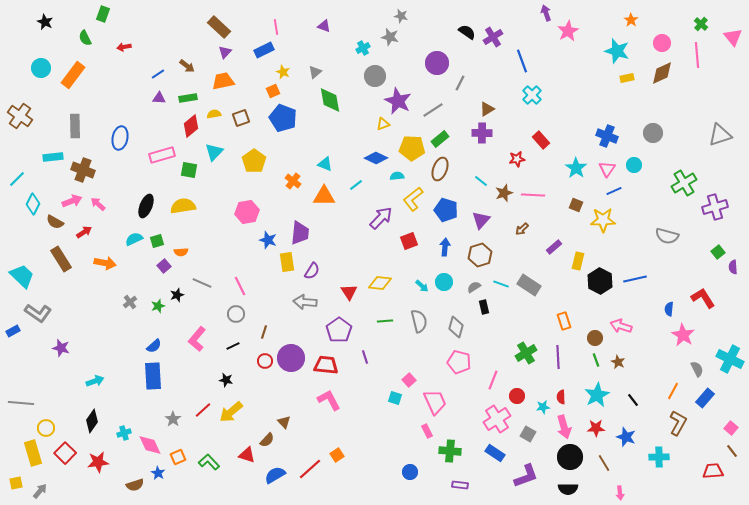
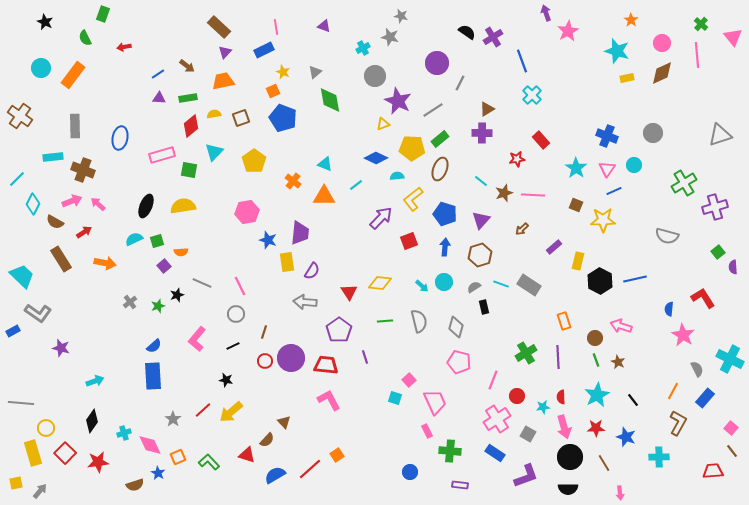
blue pentagon at (446, 210): moved 1 px left, 4 px down
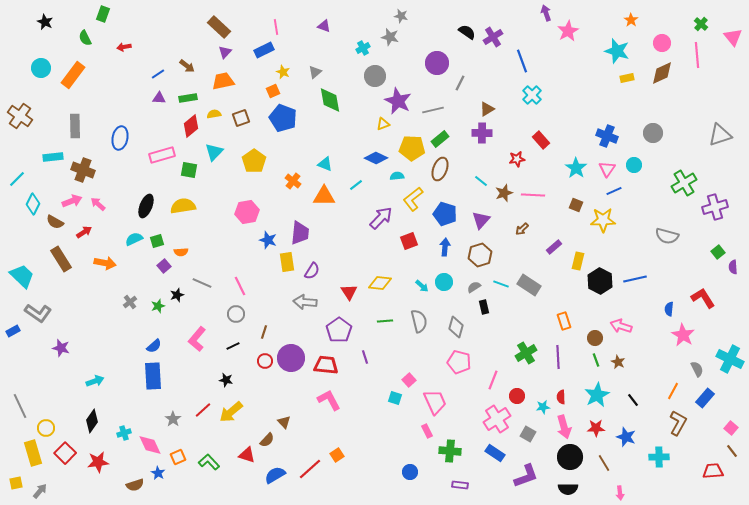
gray line at (433, 110): rotated 20 degrees clockwise
gray line at (21, 403): moved 1 px left, 3 px down; rotated 60 degrees clockwise
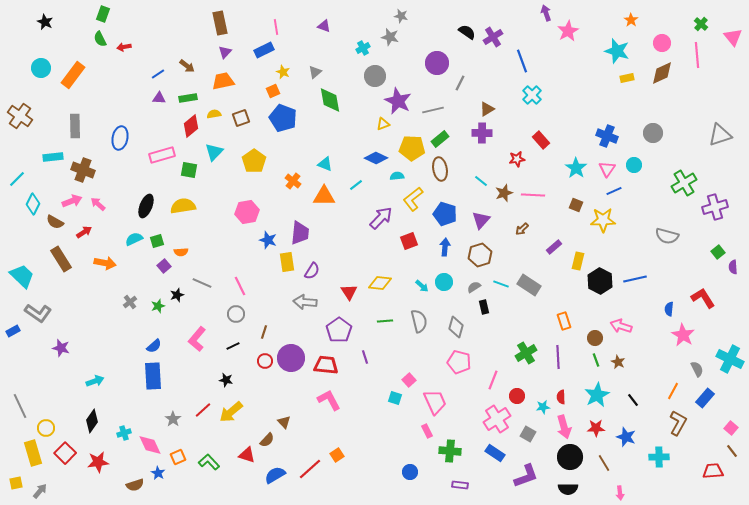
brown rectangle at (219, 27): moved 1 px right, 4 px up; rotated 35 degrees clockwise
green semicircle at (85, 38): moved 15 px right, 1 px down
brown ellipse at (440, 169): rotated 30 degrees counterclockwise
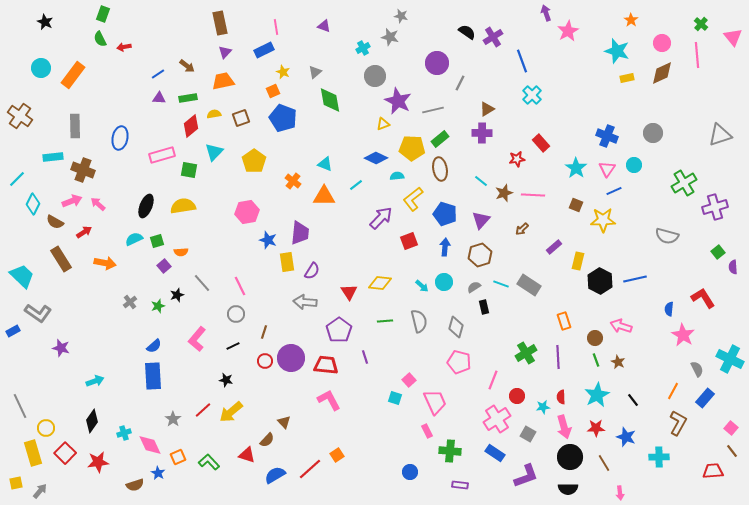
red rectangle at (541, 140): moved 3 px down
gray line at (202, 283): rotated 24 degrees clockwise
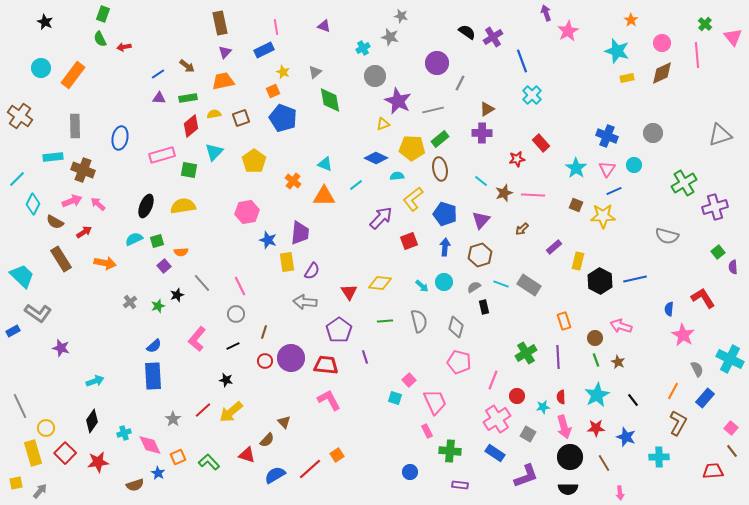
green cross at (701, 24): moved 4 px right
yellow star at (603, 220): moved 4 px up
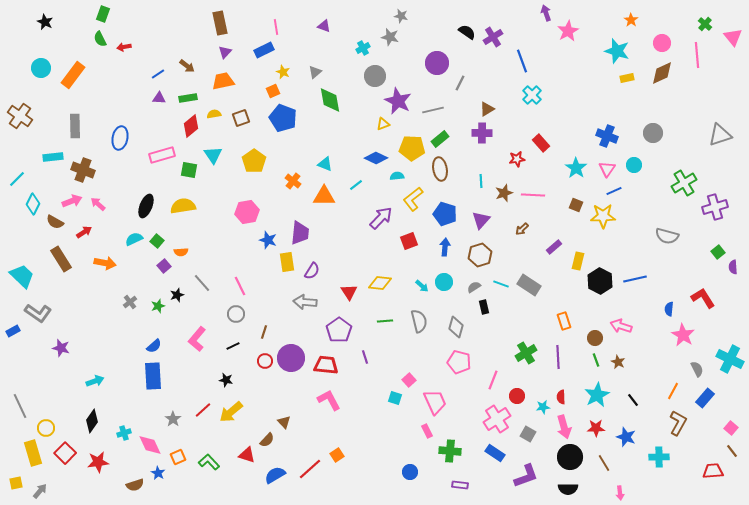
cyan triangle at (214, 152): moved 1 px left, 3 px down; rotated 18 degrees counterclockwise
cyan line at (481, 181): rotated 48 degrees clockwise
green square at (157, 241): rotated 32 degrees counterclockwise
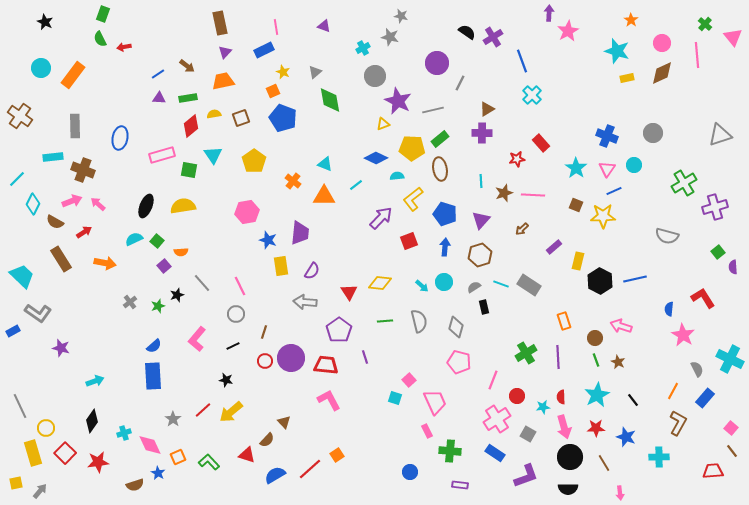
purple arrow at (546, 13): moved 3 px right; rotated 21 degrees clockwise
yellow rectangle at (287, 262): moved 6 px left, 4 px down
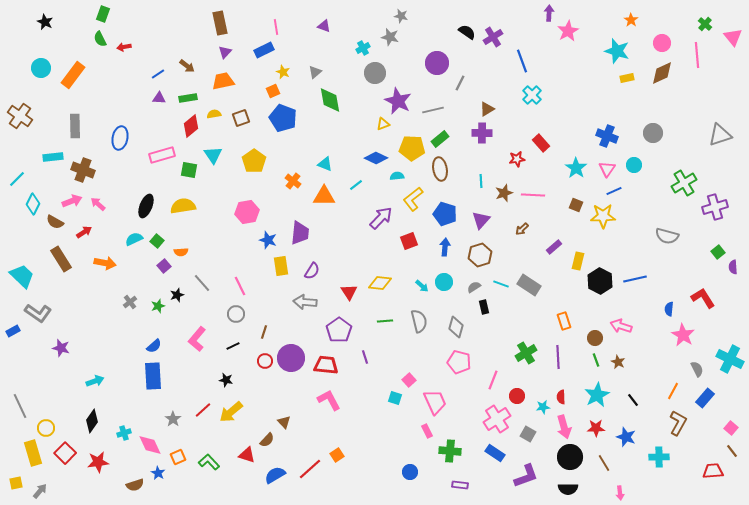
gray circle at (375, 76): moved 3 px up
